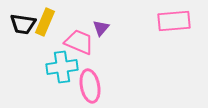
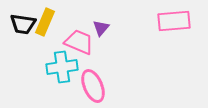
pink ellipse: moved 3 px right; rotated 12 degrees counterclockwise
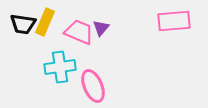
pink trapezoid: moved 10 px up
cyan cross: moved 2 px left
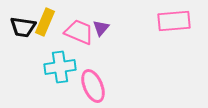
black trapezoid: moved 3 px down
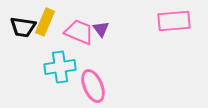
purple triangle: moved 1 px down; rotated 18 degrees counterclockwise
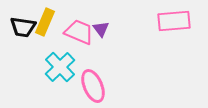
cyan cross: rotated 36 degrees counterclockwise
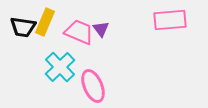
pink rectangle: moved 4 px left, 1 px up
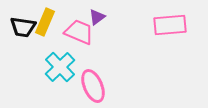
pink rectangle: moved 5 px down
purple triangle: moved 4 px left, 12 px up; rotated 30 degrees clockwise
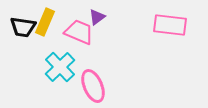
pink rectangle: rotated 12 degrees clockwise
